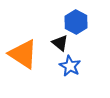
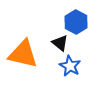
orange triangle: rotated 20 degrees counterclockwise
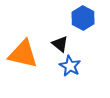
blue hexagon: moved 7 px right, 4 px up
black triangle: moved 1 px down
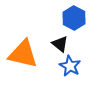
blue hexagon: moved 9 px left
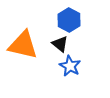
blue hexagon: moved 5 px left, 2 px down
orange triangle: moved 9 px up
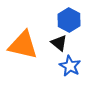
black triangle: moved 1 px left, 1 px up
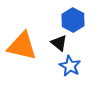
blue hexagon: moved 4 px right
orange triangle: moved 1 px left, 1 px down
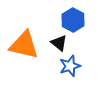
orange triangle: moved 2 px right, 1 px up
blue star: rotated 25 degrees clockwise
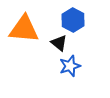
orange triangle: moved 16 px up; rotated 8 degrees counterclockwise
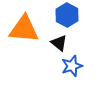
blue hexagon: moved 6 px left, 5 px up
blue star: moved 2 px right
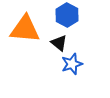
orange triangle: moved 1 px right
blue star: moved 2 px up
